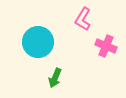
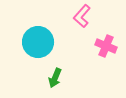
pink L-shape: moved 1 px left, 3 px up; rotated 10 degrees clockwise
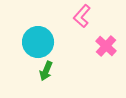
pink cross: rotated 20 degrees clockwise
green arrow: moved 9 px left, 7 px up
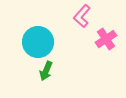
pink cross: moved 7 px up; rotated 15 degrees clockwise
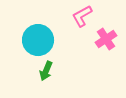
pink L-shape: rotated 20 degrees clockwise
cyan circle: moved 2 px up
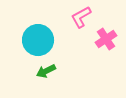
pink L-shape: moved 1 px left, 1 px down
green arrow: rotated 42 degrees clockwise
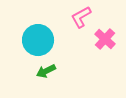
pink cross: moved 1 px left; rotated 15 degrees counterclockwise
